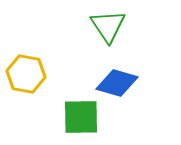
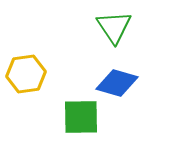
green triangle: moved 6 px right, 1 px down
yellow hexagon: rotated 18 degrees counterclockwise
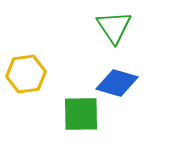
green square: moved 3 px up
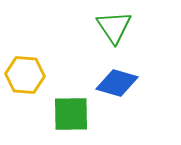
yellow hexagon: moved 1 px left, 1 px down; rotated 12 degrees clockwise
green square: moved 10 px left
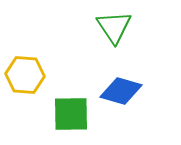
blue diamond: moved 4 px right, 8 px down
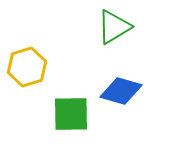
green triangle: rotated 33 degrees clockwise
yellow hexagon: moved 2 px right, 8 px up; rotated 21 degrees counterclockwise
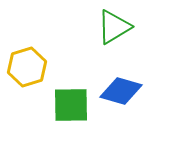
green square: moved 9 px up
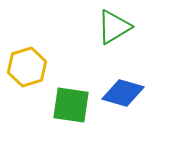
blue diamond: moved 2 px right, 2 px down
green square: rotated 9 degrees clockwise
